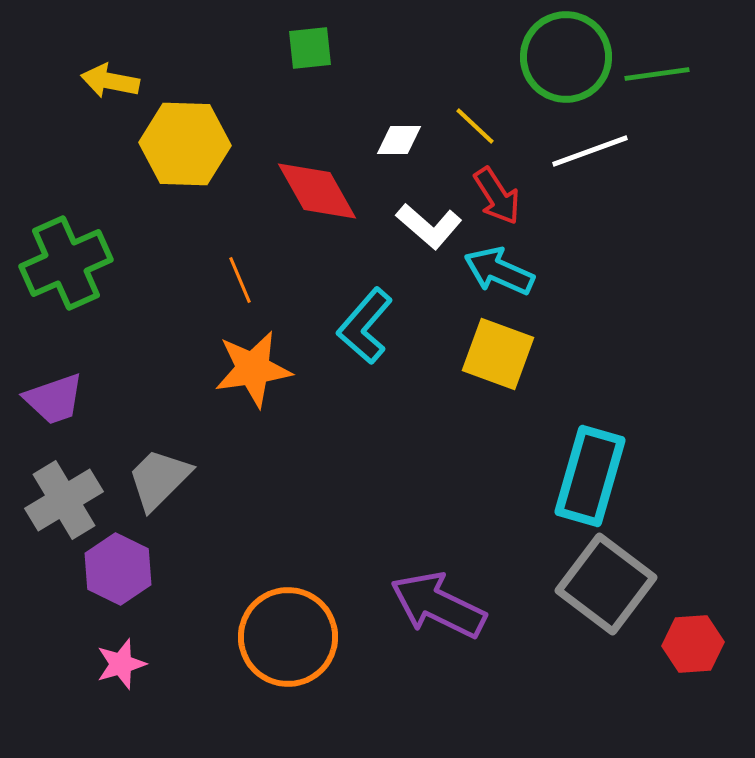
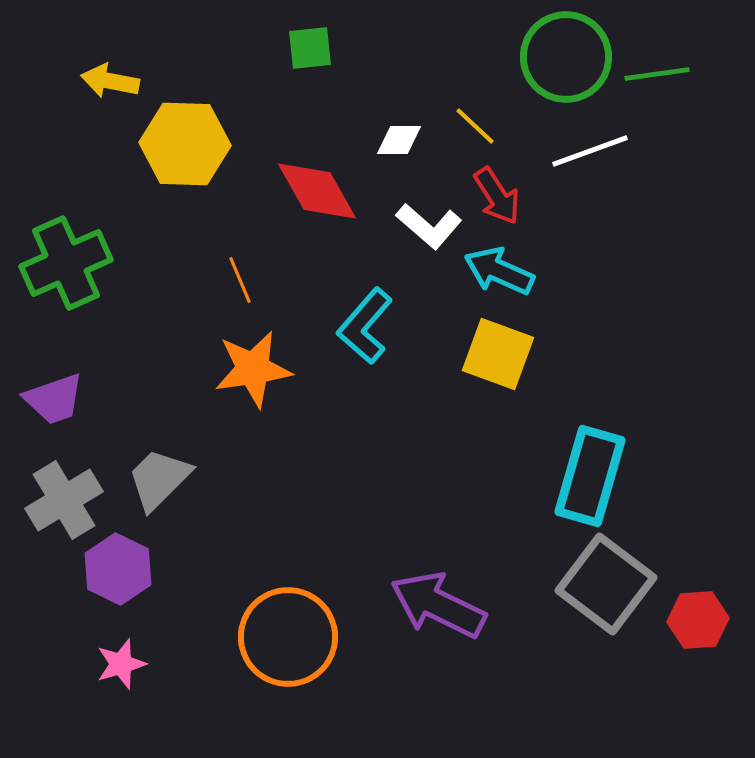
red hexagon: moved 5 px right, 24 px up
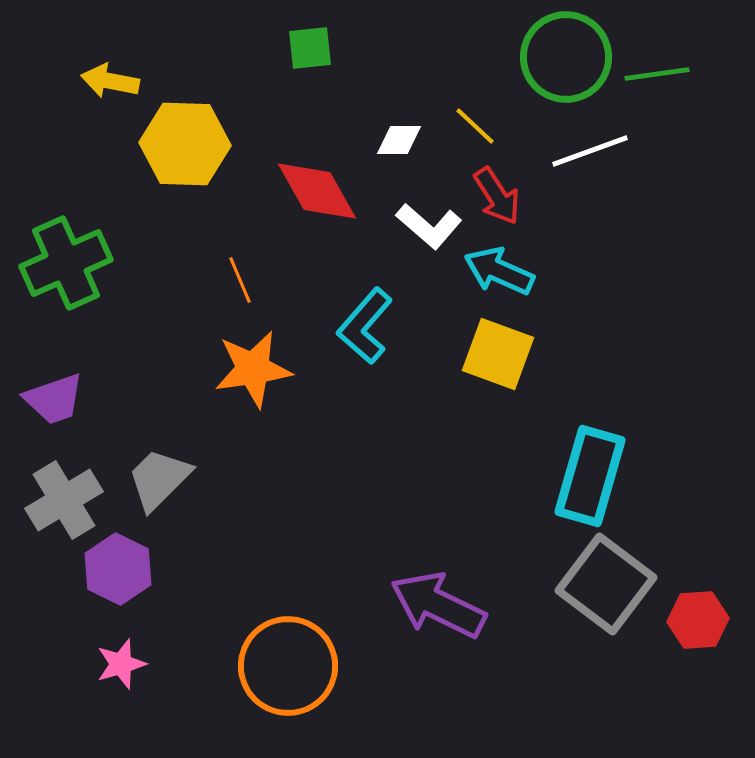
orange circle: moved 29 px down
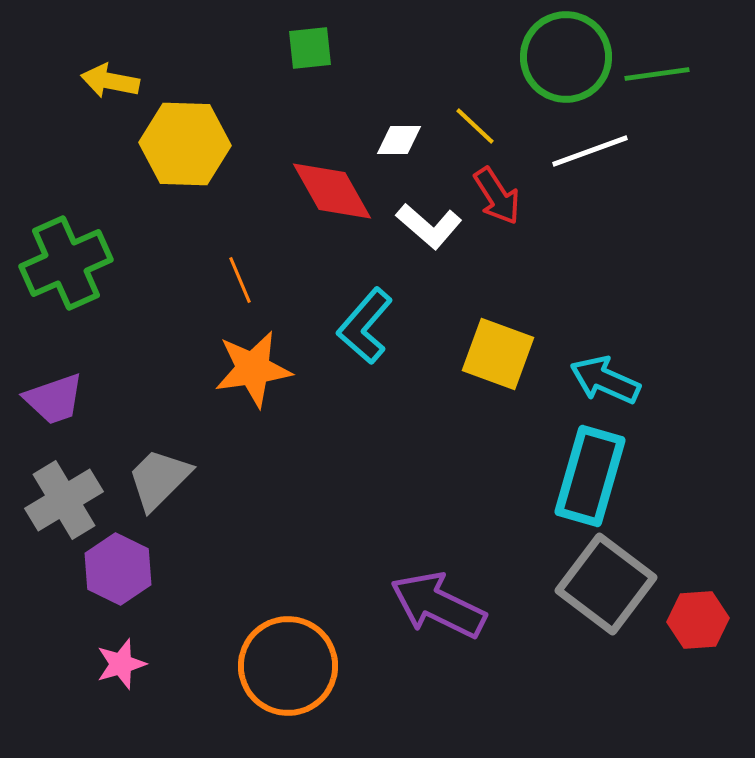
red diamond: moved 15 px right
cyan arrow: moved 106 px right, 109 px down
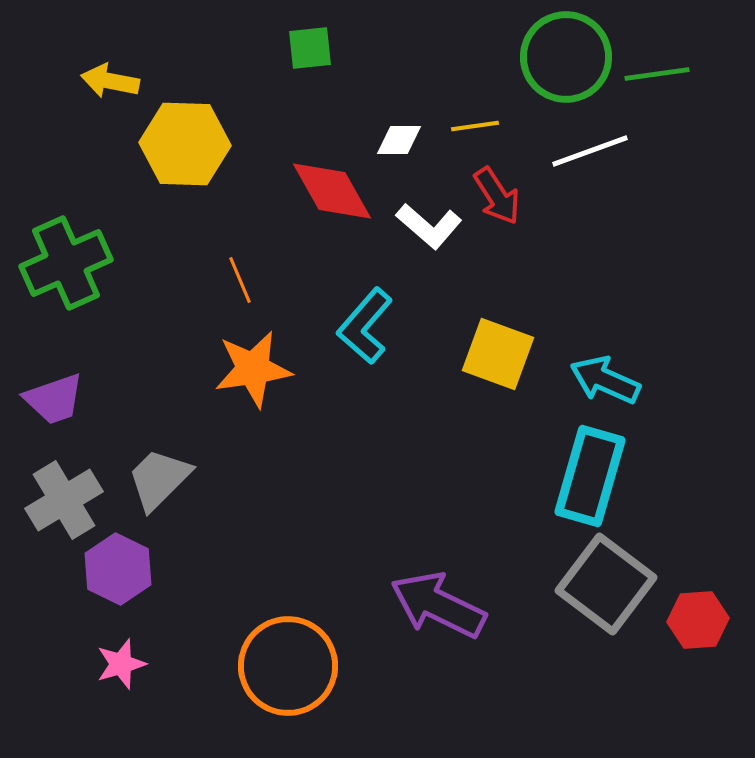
yellow line: rotated 51 degrees counterclockwise
